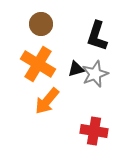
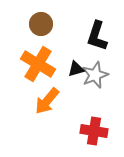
gray star: moved 1 px down
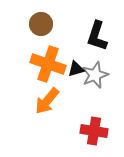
orange cross: moved 10 px right; rotated 12 degrees counterclockwise
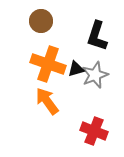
brown circle: moved 3 px up
orange arrow: rotated 104 degrees clockwise
red cross: rotated 12 degrees clockwise
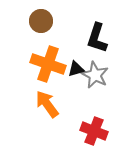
black L-shape: moved 2 px down
gray star: rotated 24 degrees counterclockwise
orange arrow: moved 3 px down
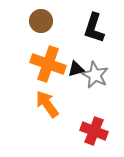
black L-shape: moved 3 px left, 10 px up
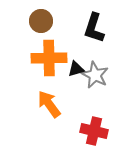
orange cross: moved 1 px right, 6 px up; rotated 20 degrees counterclockwise
orange arrow: moved 2 px right
red cross: rotated 8 degrees counterclockwise
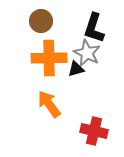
gray star: moved 8 px left, 22 px up
